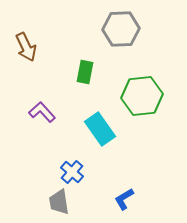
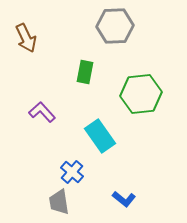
gray hexagon: moved 6 px left, 3 px up
brown arrow: moved 9 px up
green hexagon: moved 1 px left, 2 px up
cyan rectangle: moved 7 px down
blue L-shape: rotated 110 degrees counterclockwise
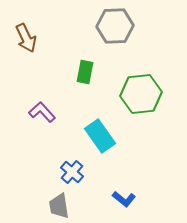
gray trapezoid: moved 4 px down
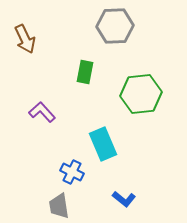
brown arrow: moved 1 px left, 1 px down
cyan rectangle: moved 3 px right, 8 px down; rotated 12 degrees clockwise
blue cross: rotated 15 degrees counterclockwise
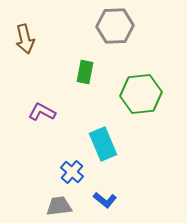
brown arrow: rotated 12 degrees clockwise
purple L-shape: rotated 20 degrees counterclockwise
blue cross: rotated 15 degrees clockwise
blue L-shape: moved 19 px left, 1 px down
gray trapezoid: rotated 92 degrees clockwise
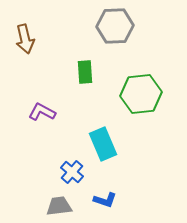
green rectangle: rotated 15 degrees counterclockwise
blue L-shape: rotated 20 degrees counterclockwise
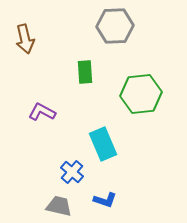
gray trapezoid: rotated 20 degrees clockwise
